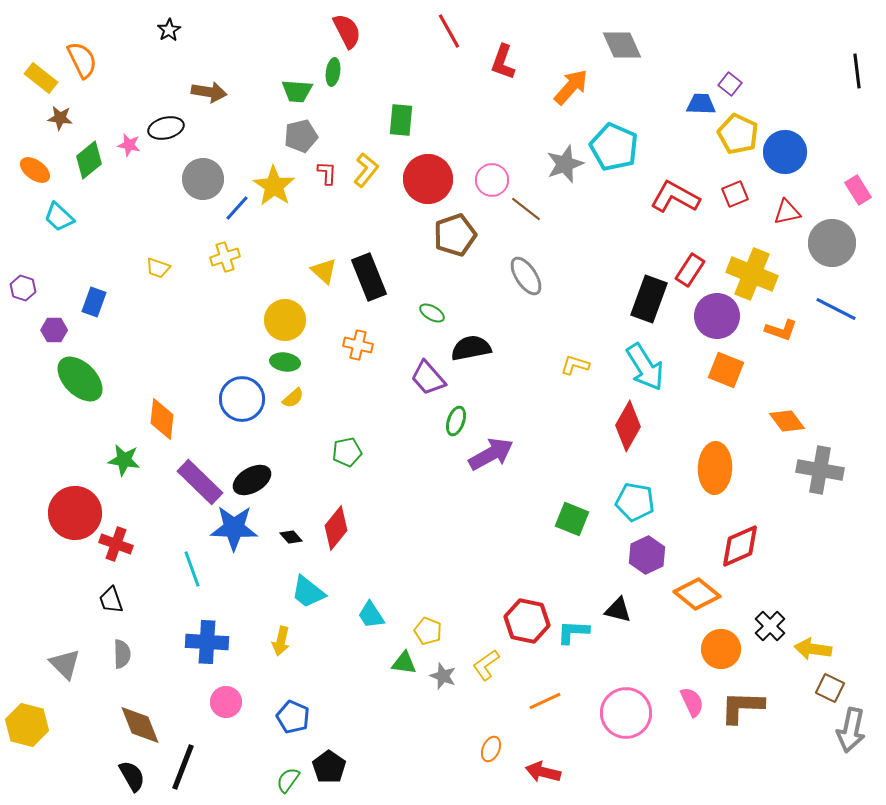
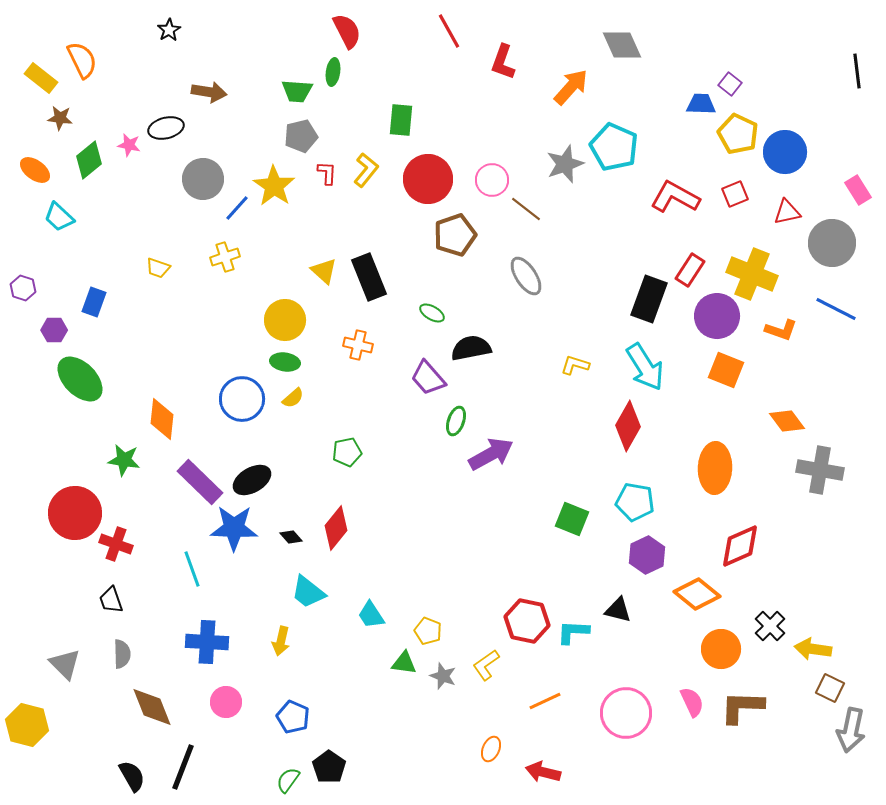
brown diamond at (140, 725): moved 12 px right, 18 px up
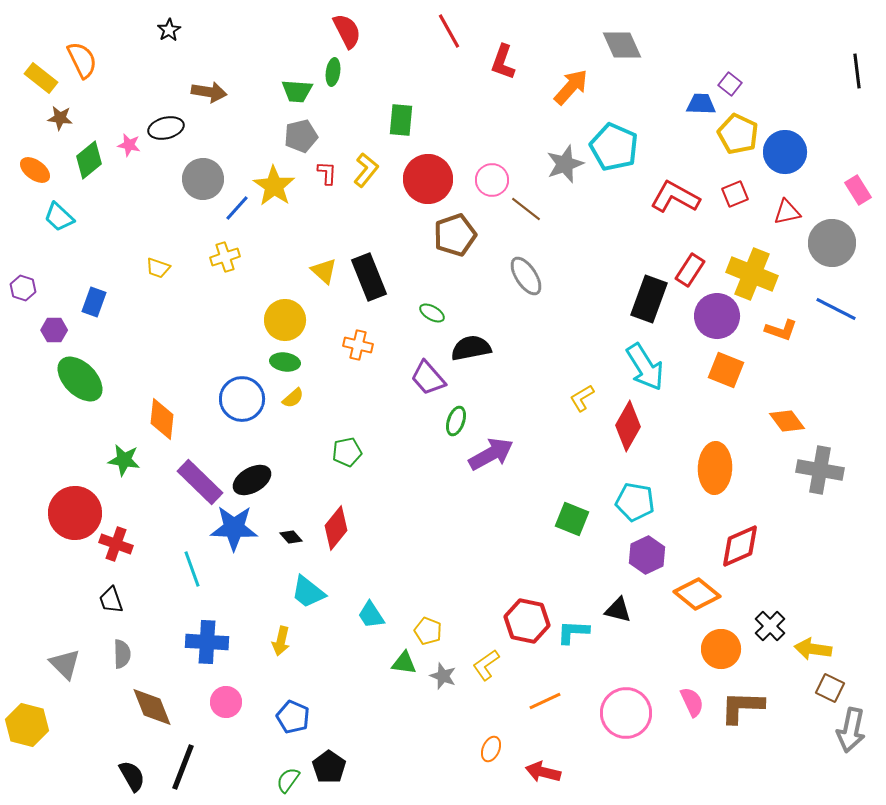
yellow L-shape at (575, 365): moved 7 px right, 33 px down; rotated 48 degrees counterclockwise
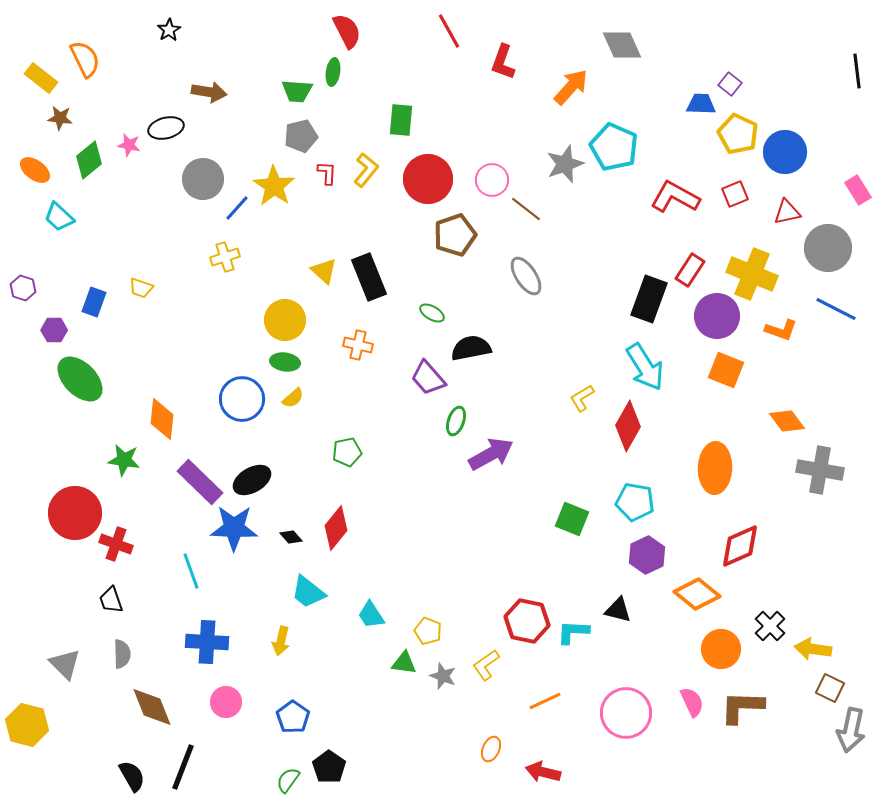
orange semicircle at (82, 60): moved 3 px right, 1 px up
gray circle at (832, 243): moved 4 px left, 5 px down
yellow trapezoid at (158, 268): moved 17 px left, 20 px down
cyan line at (192, 569): moved 1 px left, 2 px down
blue pentagon at (293, 717): rotated 12 degrees clockwise
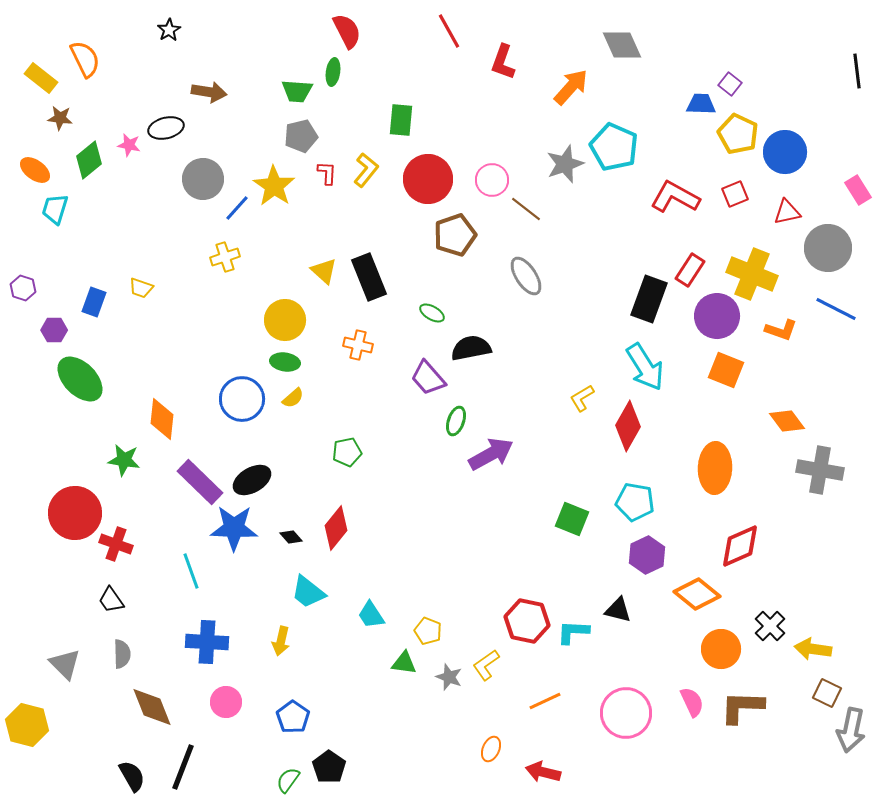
cyan trapezoid at (59, 217): moved 4 px left, 8 px up; rotated 64 degrees clockwise
black trapezoid at (111, 600): rotated 16 degrees counterclockwise
gray star at (443, 676): moved 6 px right, 1 px down
brown square at (830, 688): moved 3 px left, 5 px down
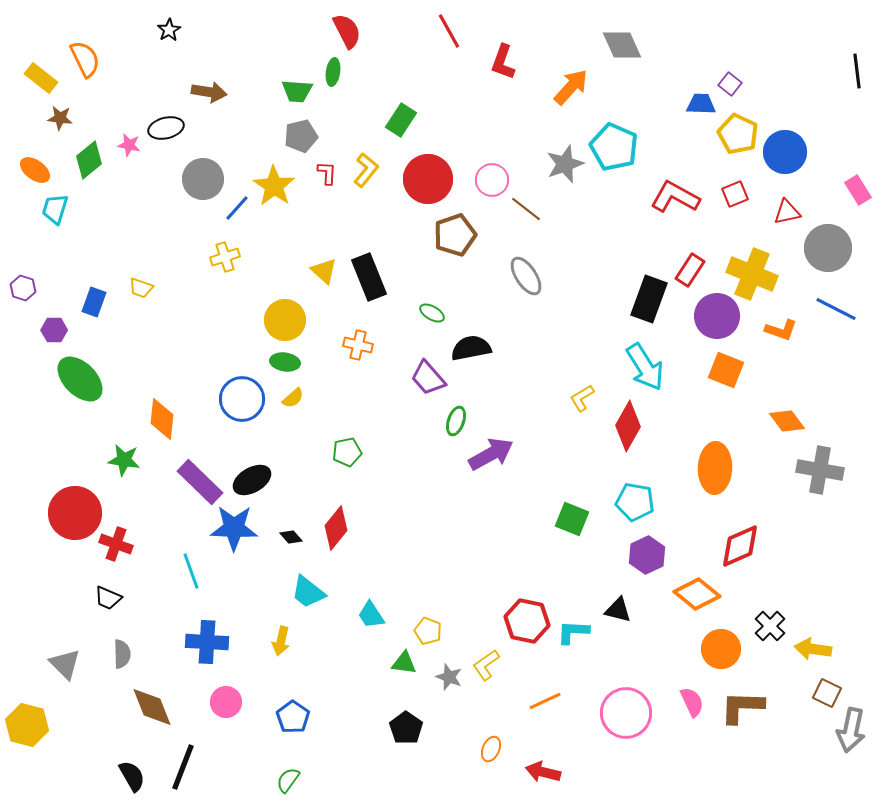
green rectangle at (401, 120): rotated 28 degrees clockwise
black trapezoid at (111, 600): moved 3 px left, 2 px up; rotated 32 degrees counterclockwise
black pentagon at (329, 767): moved 77 px right, 39 px up
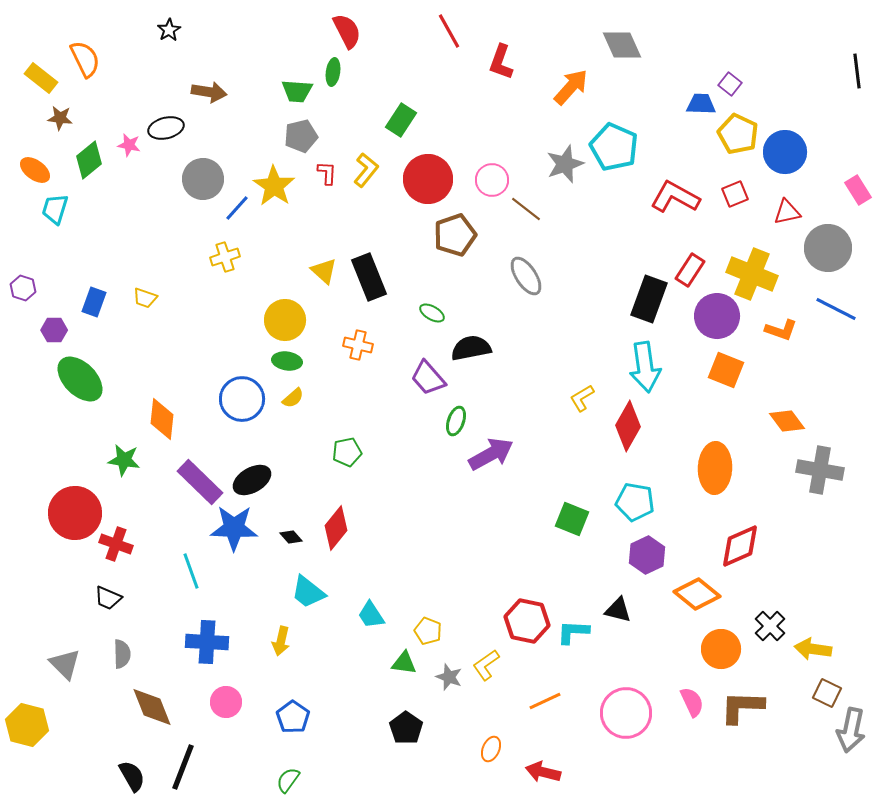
red L-shape at (503, 62): moved 2 px left
yellow trapezoid at (141, 288): moved 4 px right, 10 px down
green ellipse at (285, 362): moved 2 px right, 1 px up
cyan arrow at (645, 367): rotated 24 degrees clockwise
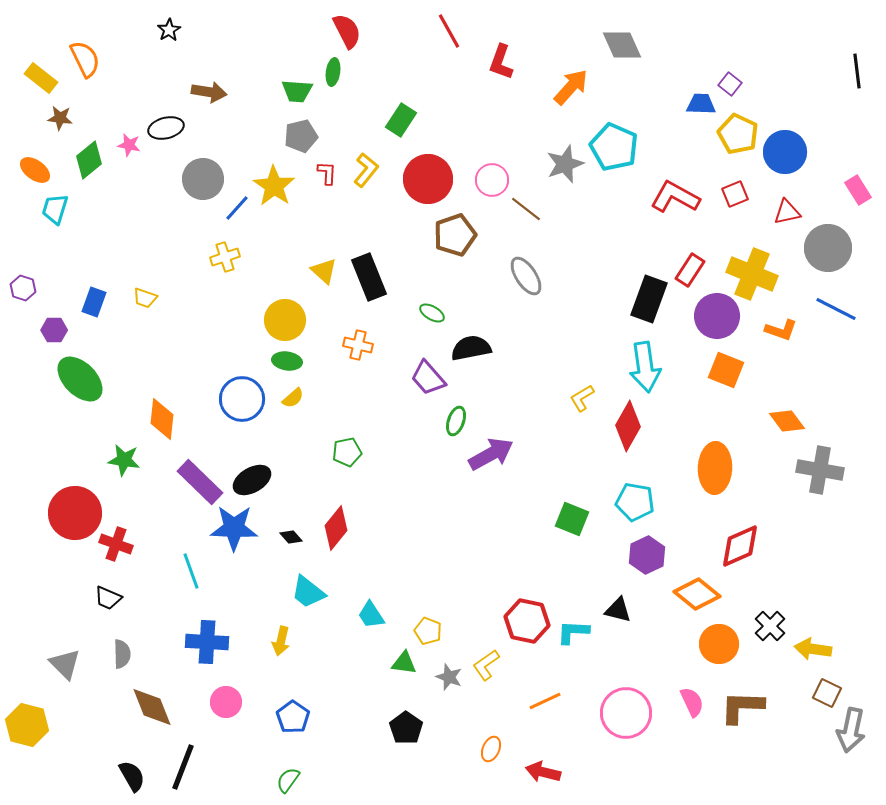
orange circle at (721, 649): moved 2 px left, 5 px up
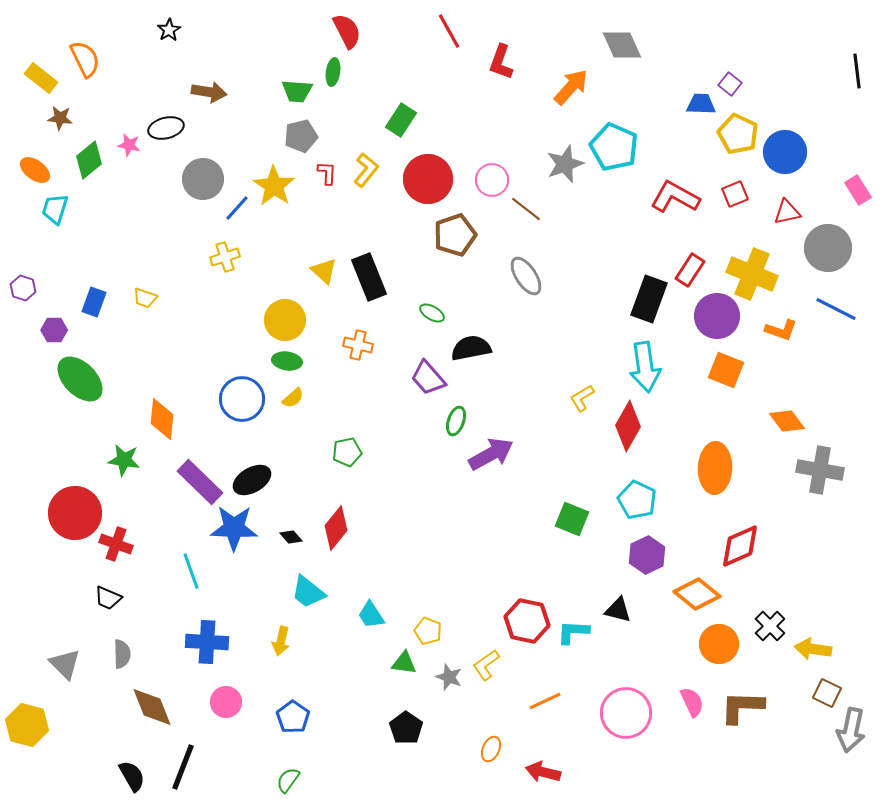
cyan pentagon at (635, 502): moved 2 px right, 2 px up; rotated 15 degrees clockwise
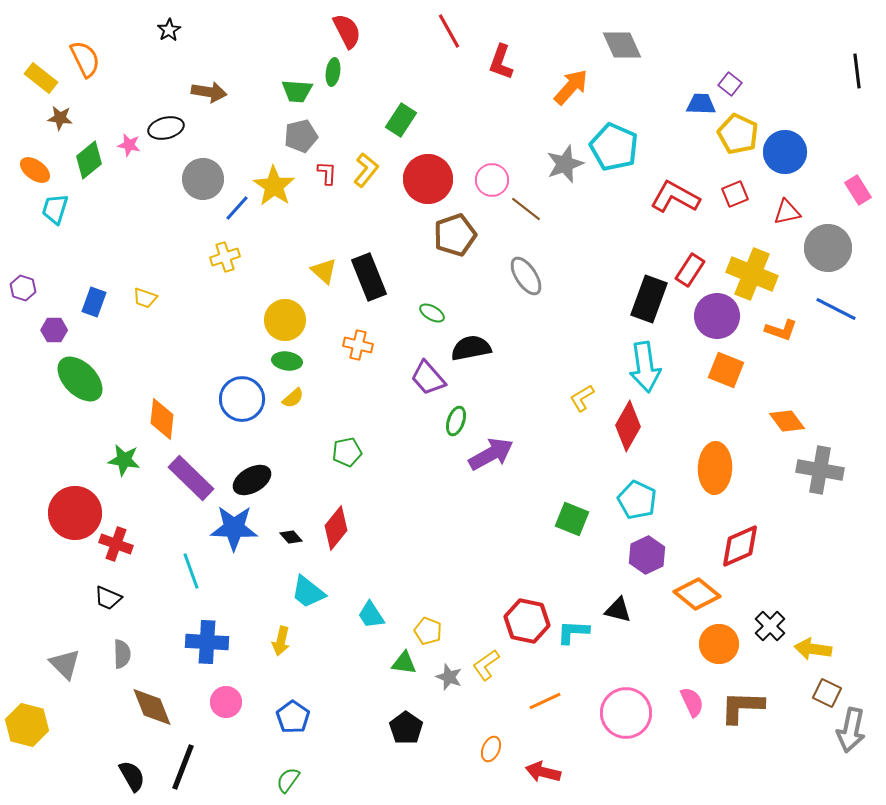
purple rectangle at (200, 482): moved 9 px left, 4 px up
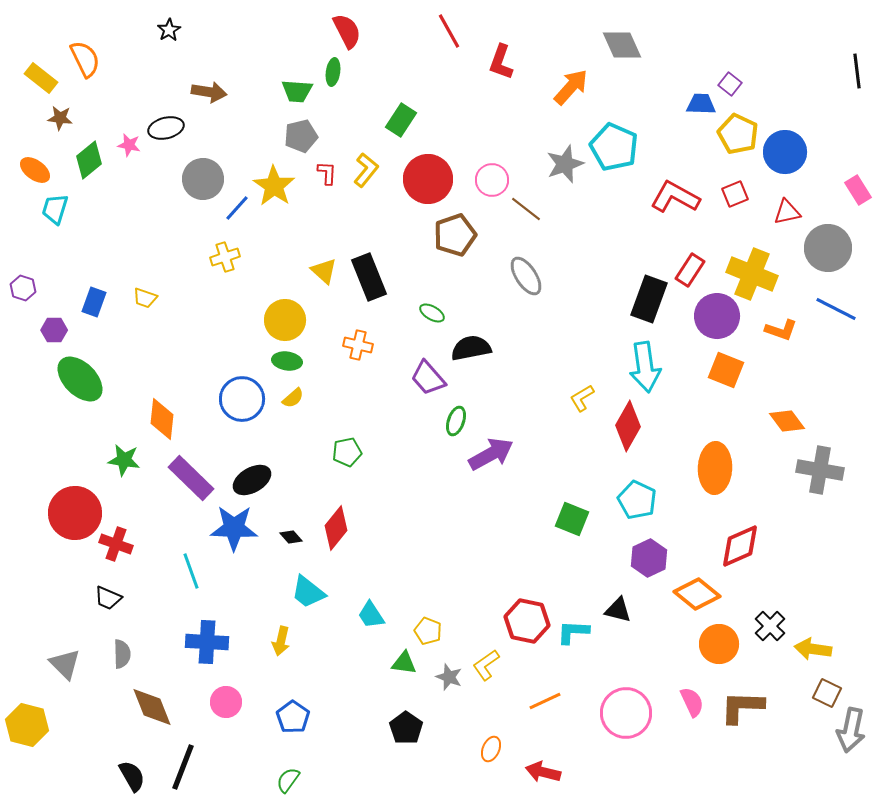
purple hexagon at (647, 555): moved 2 px right, 3 px down
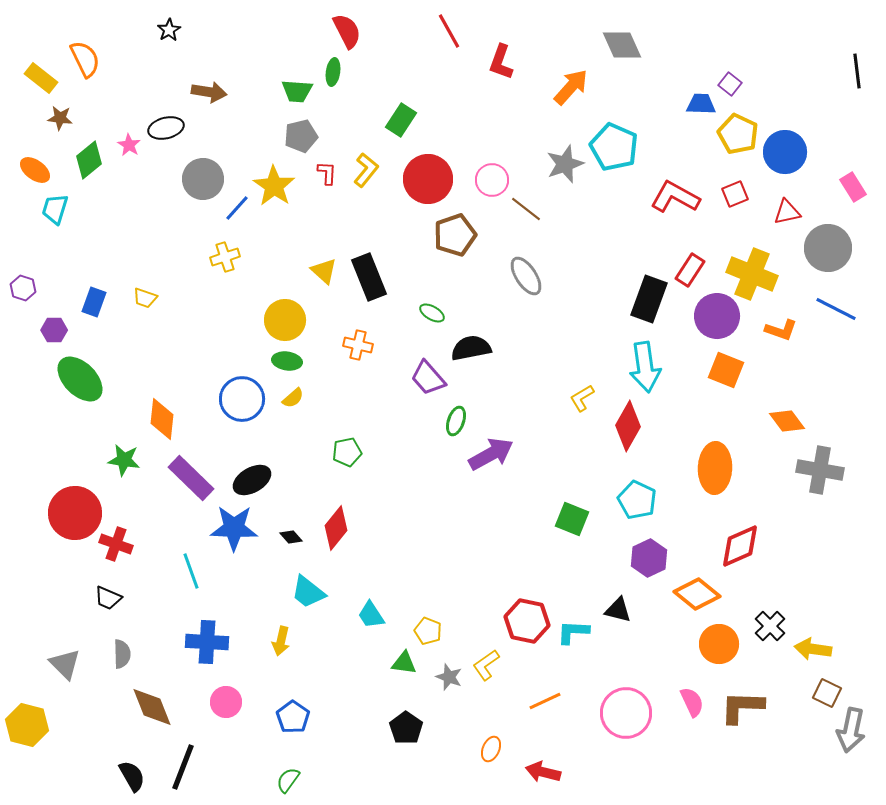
pink star at (129, 145): rotated 20 degrees clockwise
pink rectangle at (858, 190): moved 5 px left, 3 px up
